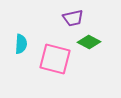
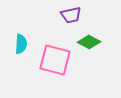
purple trapezoid: moved 2 px left, 3 px up
pink square: moved 1 px down
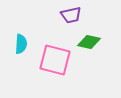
green diamond: rotated 15 degrees counterclockwise
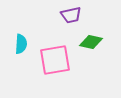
green diamond: moved 2 px right
pink square: rotated 24 degrees counterclockwise
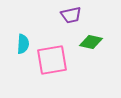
cyan semicircle: moved 2 px right
pink square: moved 3 px left
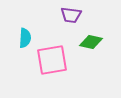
purple trapezoid: rotated 20 degrees clockwise
cyan semicircle: moved 2 px right, 6 px up
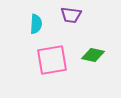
cyan semicircle: moved 11 px right, 14 px up
green diamond: moved 2 px right, 13 px down
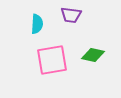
cyan semicircle: moved 1 px right
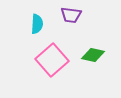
pink square: rotated 32 degrees counterclockwise
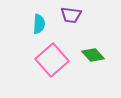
cyan semicircle: moved 2 px right
green diamond: rotated 35 degrees clockwise
